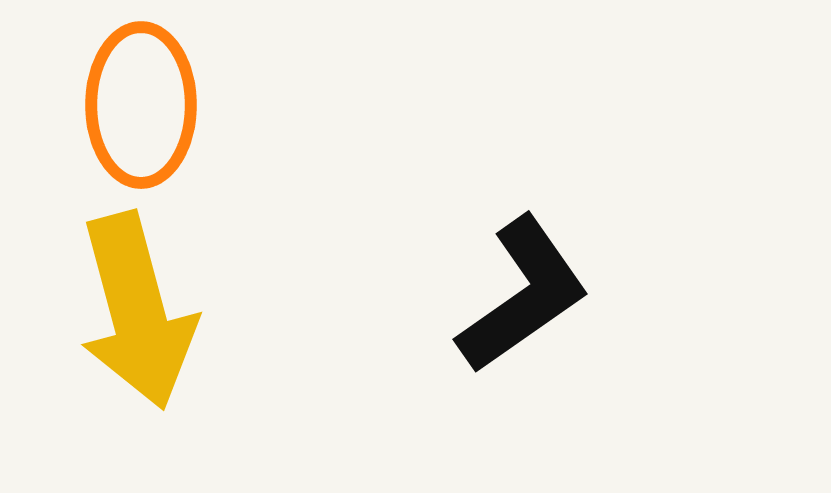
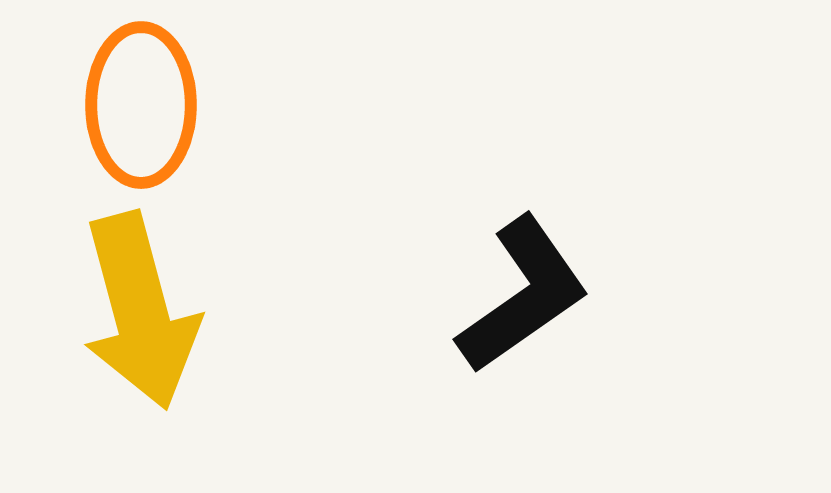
yellow arrow: moved 3 px right
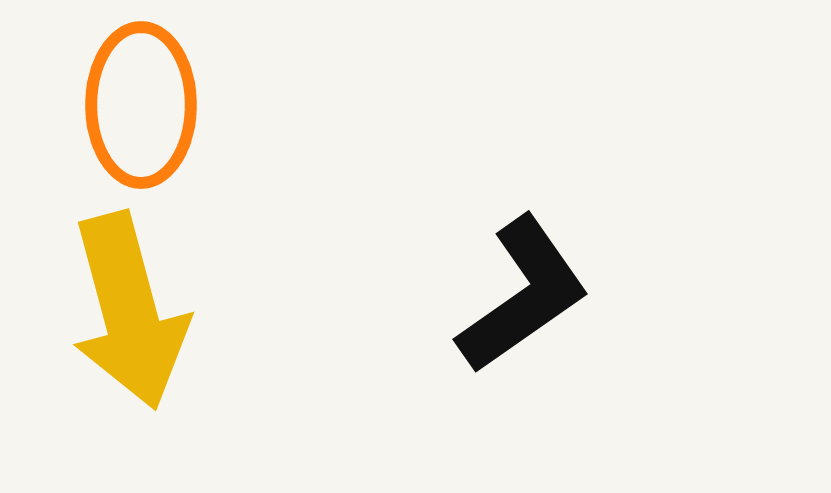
yellow arrow: moved 11 px left
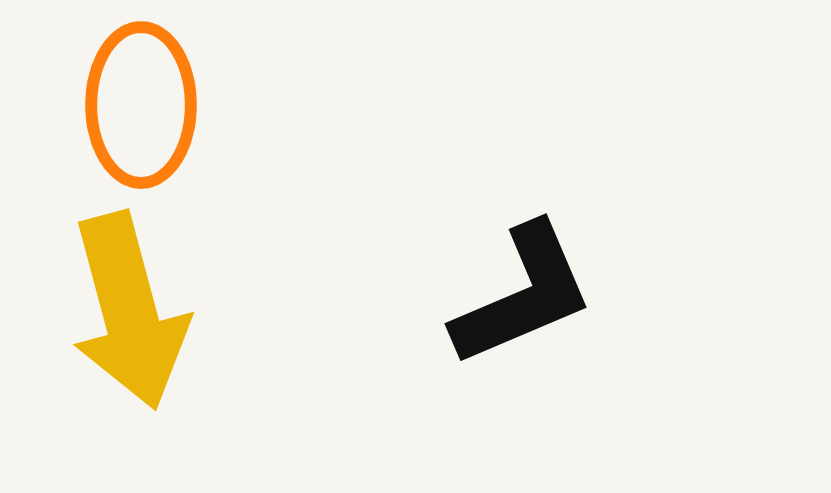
black L-shape: rotated 12 degrees clockwise
